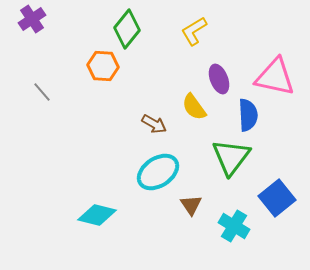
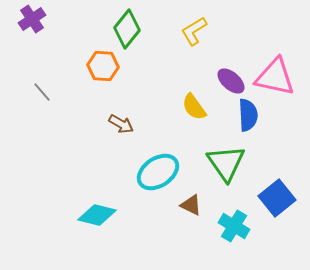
purple ellipse: moved 12 px right, 2 px down; rotated 28 degrees counterclockwise
brown arrow: moved 33 px left
green triangle: moved 5 px left, 6 px down; rotated 12 degrees counterclockwise
brown triangle: rotated 30 degrees counterclockwise
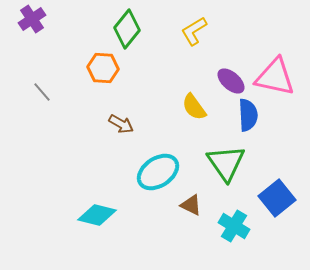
orange hexagon: moved 2 px down
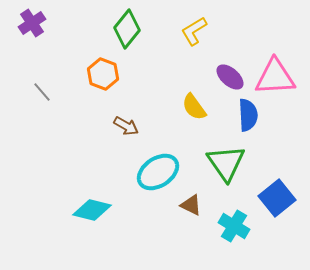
purple cross: moved 4 px down
orange hexagon: moved 6 px down; rotated 16 degrees clockwise
pink triangle: rotated 15 degrees counterclockwise
purple ellipse: moved 1 px left, 4 px up
brown arrow: moved 5 px right, 2 px down
cyan diamond: moved 5 px left, 5 px up
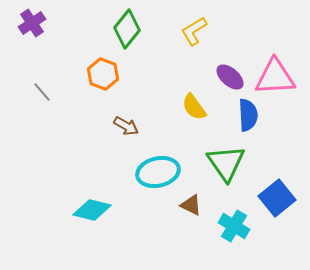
cyan ellipse: rotated 21 degrees clockwise
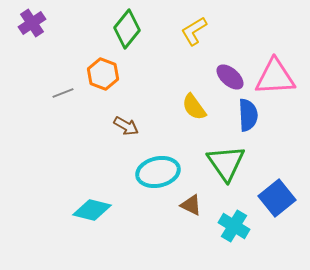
gray line: moved 21 px right, 1 px down; rotated 70 degrees counterclockwise
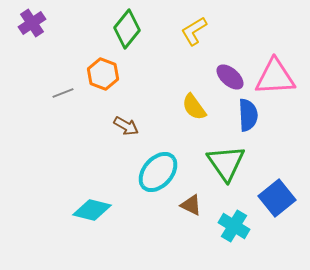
cyan ellipse: rotated 36 degrees counterclockwise
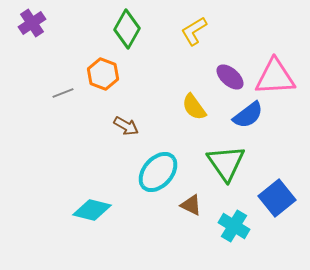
green diamond: rotated 9 degrees counterclockwise
blue semicircle: rotated 56 degrees clockwise
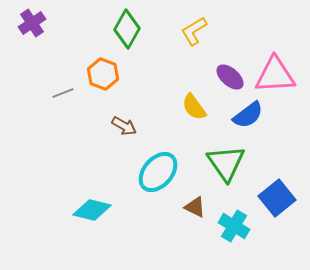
pink triangle: moved 2 px up
brown arrow: moved 2 px left
brown triangle: moved 4 px right, 2 px down
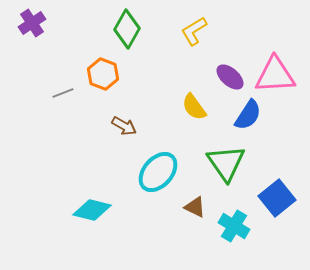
blue semicircle: rotated 20 degrees counterclockwise
